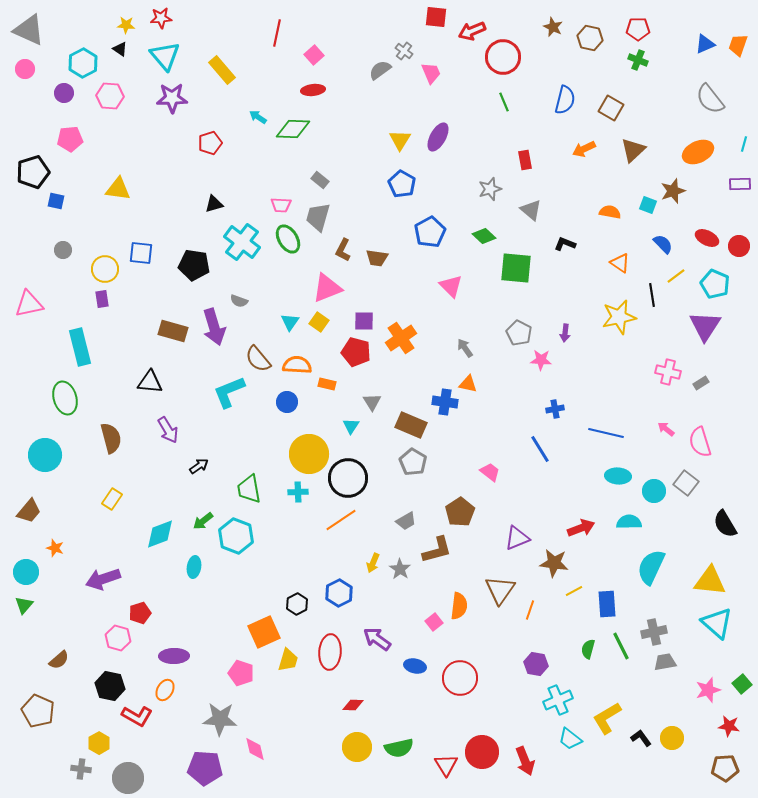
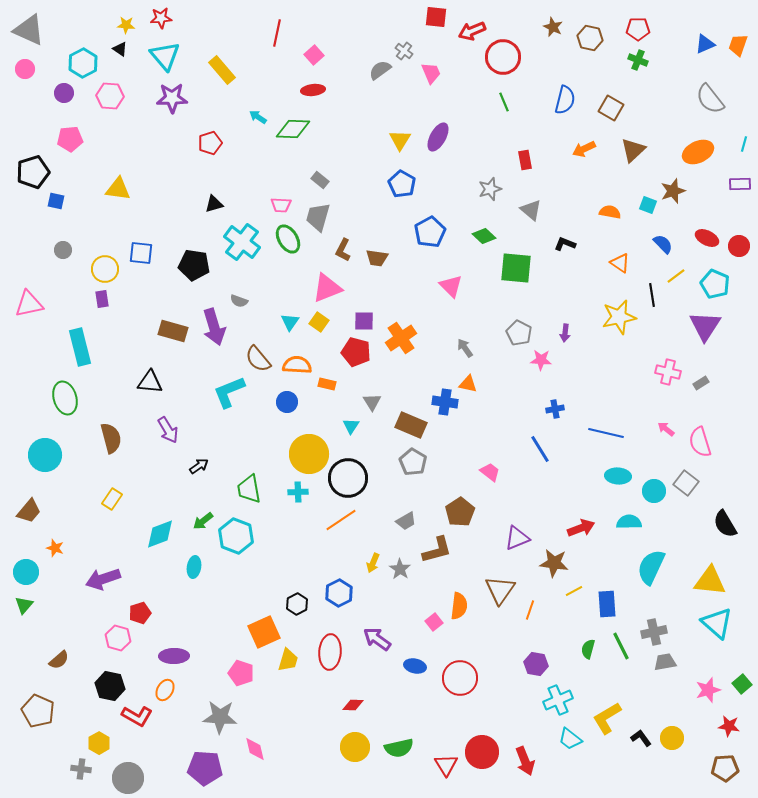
gray star at (220, 719): moved 2 px up
yellow circle at (357, 747): moved 2 px left
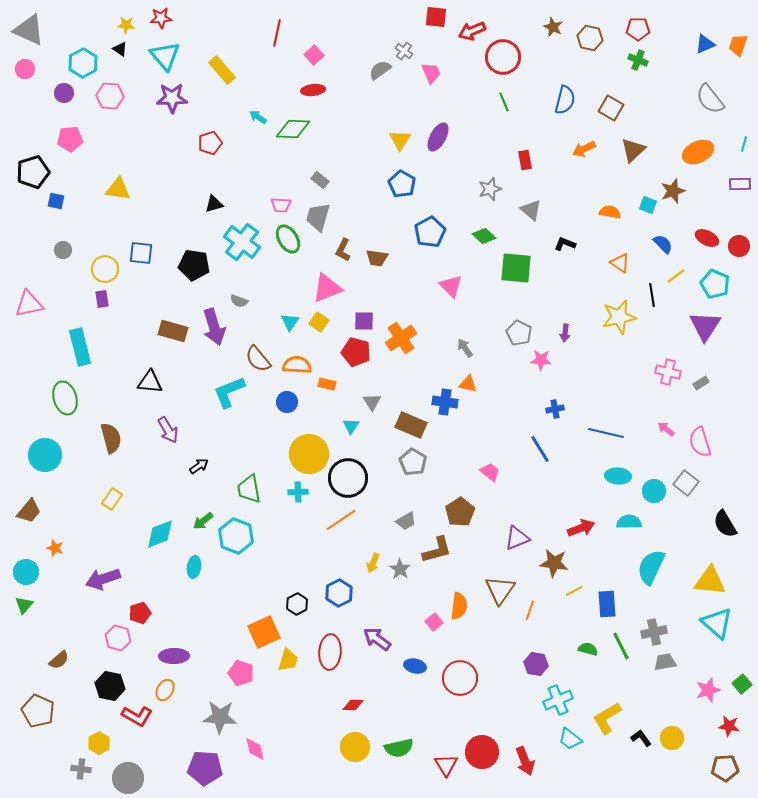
green semicircle at (588, 649): rotated 90 degrees clockwise
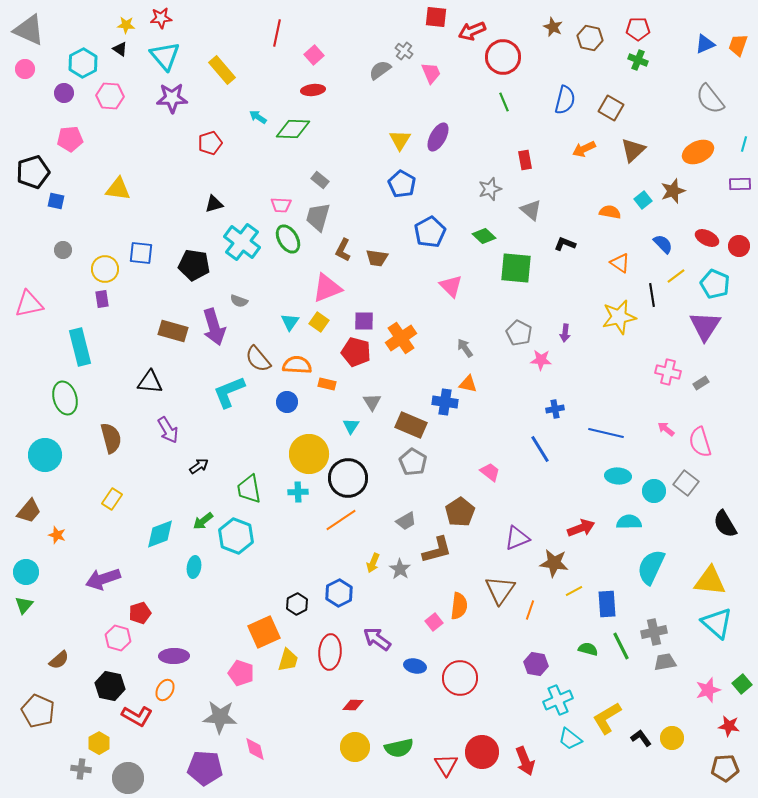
cyan square at (648, 205): moved 5 px left, 5 px up; rotated 30 degrees clockwise
orange star at (55, 548): moved 2 px right, 13 px up
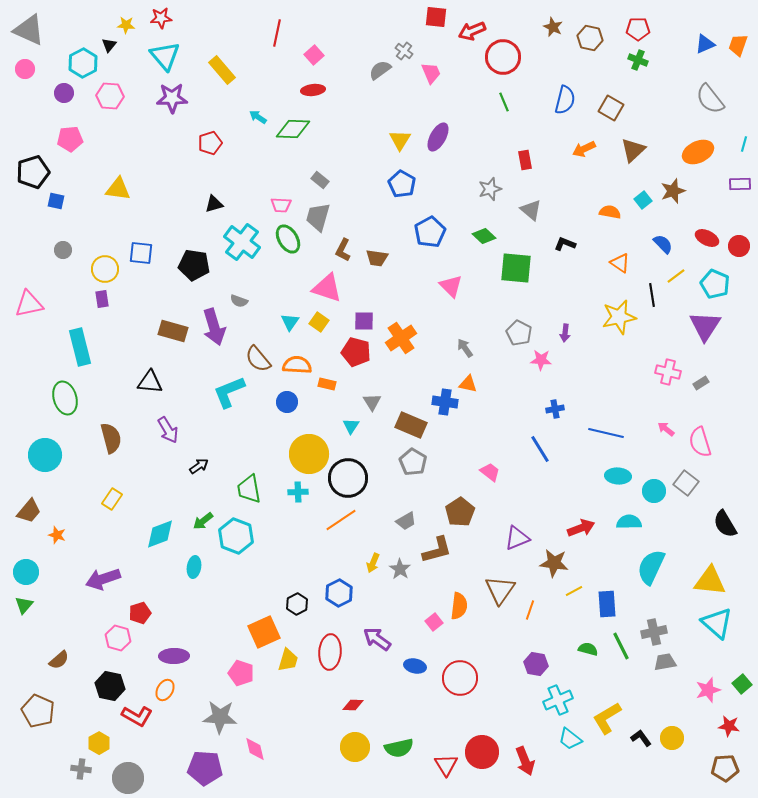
black triangle at (120, 49): moved 11 px left, 4 px up; rotated 35 degrees clockwise
pink triangle at (327, 288): rotated 40 degrees clockwise
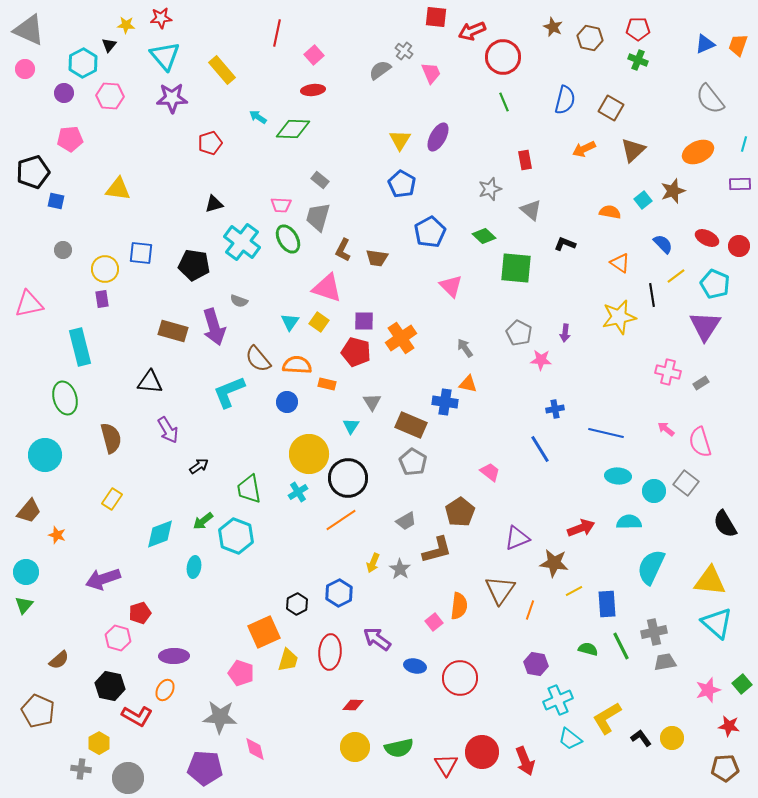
cyan cross at (298, 492): rotated 30 degrees counterclockwise
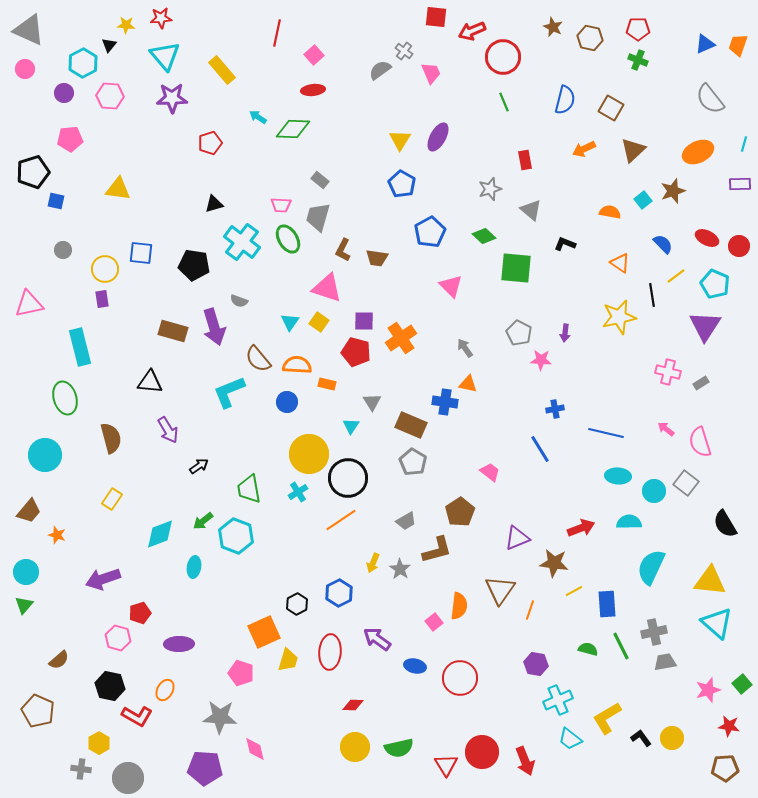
purple ellipse at (174, 656): moved 5 px right, 12 px up
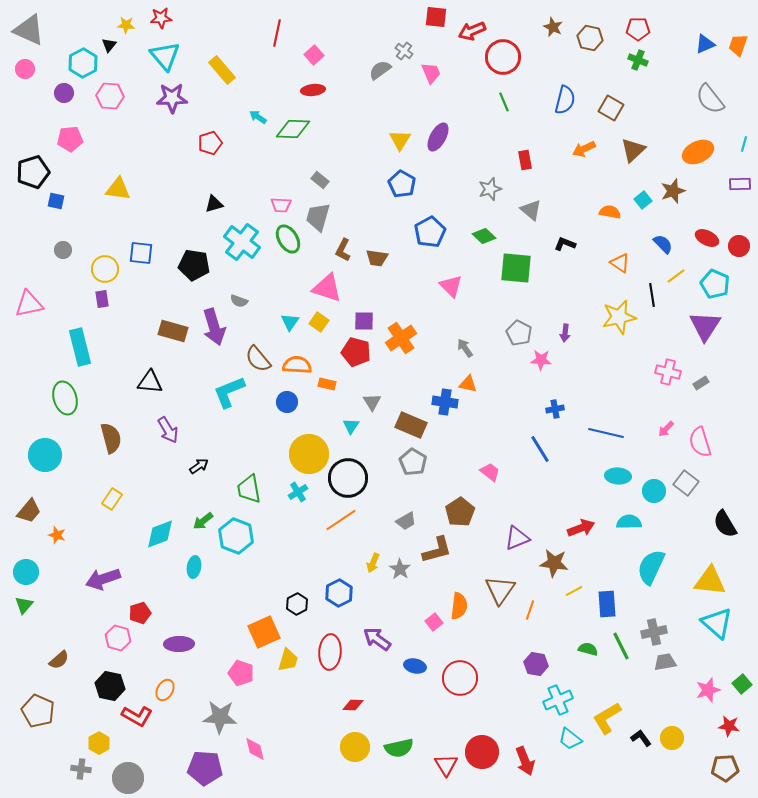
pink arrow at (666, 429): rotated 84 degrees counterclockwise
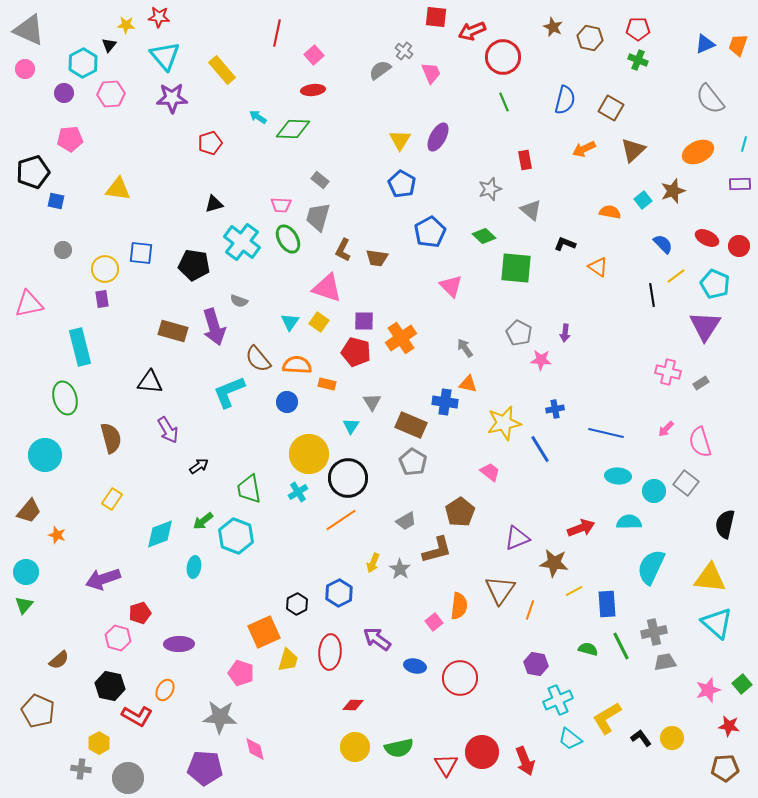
red star at (161, 18): moved 2 px left, 1 px up; rotated 10 degrees clockwise
pink hexagon at (110, 96): moved 1 px right, 2 px up; rotated 8 degrees counterclockwise
orange triangle at (620, 263): moved 22 px left, 4 px down
yellow star at (619, 317): moved 115 px left, 106 px down
black semicircle at (725, 524): rotated 44 degrees clockwise
yellow triangle at (710, 581): moved 3 px up
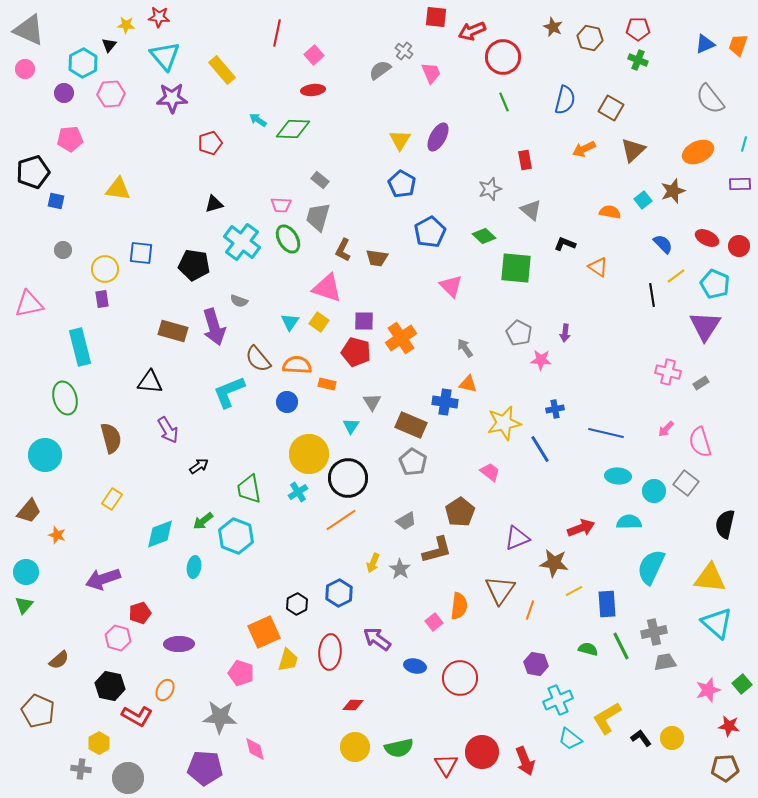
cyan arrow at (258, 117): moved 3 px down
